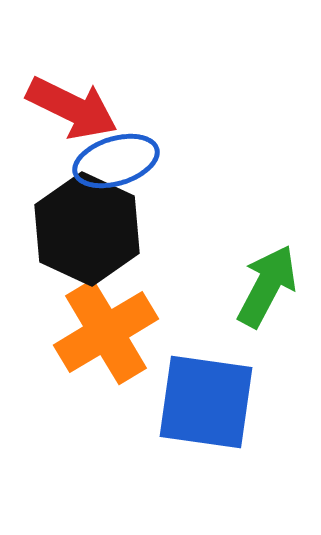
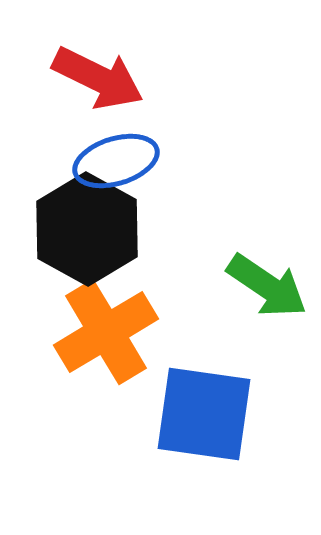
red arrow: moved 26 px right, 30 px up
black hexagon: rotated 4 degrees clockwise
green arrow: rotated 96 degrees clockwise
blue square: moved 2 px left, 12 px down
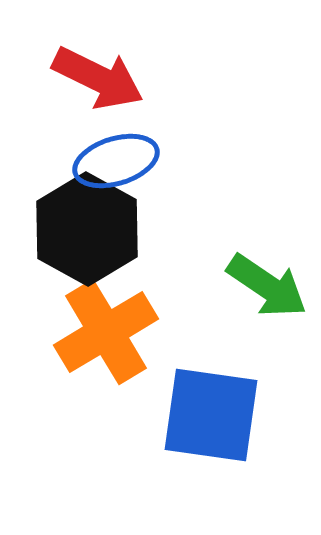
blue square: moved 7 px right, 1 px down
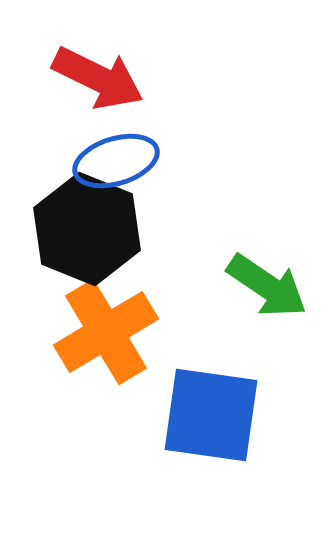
black hexagon: rotated 7 degrees counterclockwise
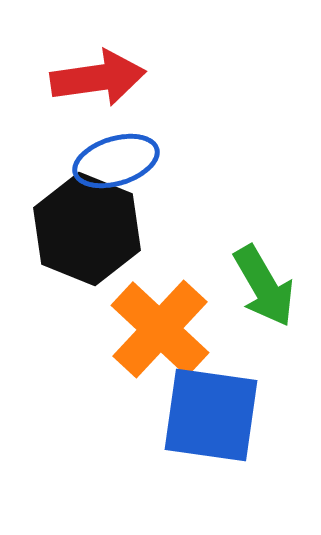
red arrow: rotated 34 degrees counterclockwise
green arrow: moved 3 px left; rotated 26 degrees clockwise
orange cross: moved 54 px right, 3 px up; rotated 16 degrees counterclockwise
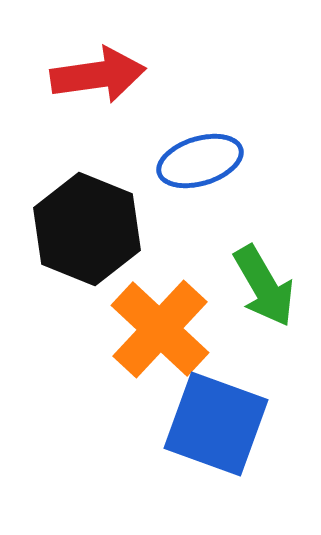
red arrow: moved 3 px up
blue ellipse: moved 84 px right
blue square: moved 5 px right, 9 px down; rotated 12 degrees clockwise
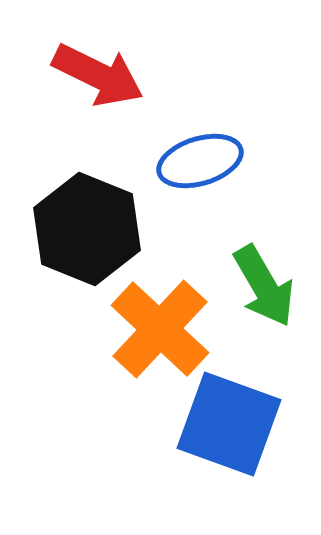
red arrow: rotated 34 degrees clockwise
blue square: moved 13 px right
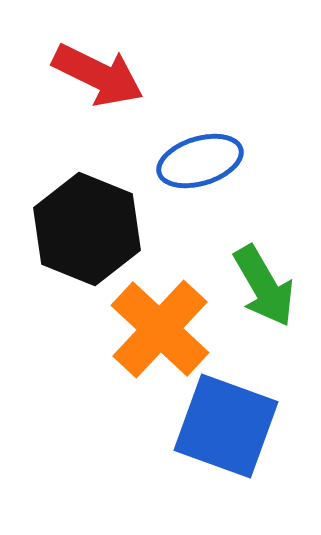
blue square: moved 3 px left, 2 px down
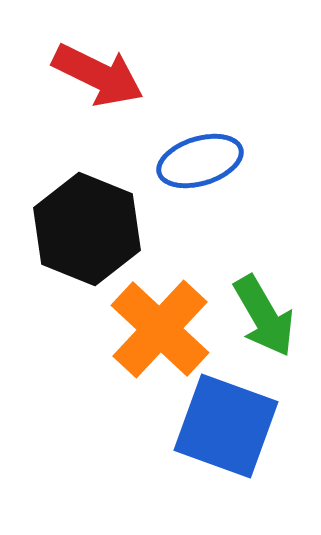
green arrow: moved 30 px down
